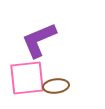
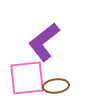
purple L-shape: moved 5 px right, 2 px down; rotated 15 degrees counterclockwise
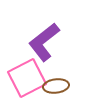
pink square: rotated 21 degrees counterclockwise
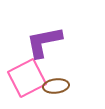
purple L-shape: rotated 27 degrees clockwise
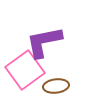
pink square: moved 2 px left, 8 px up; rotated 9 degrees counterclockwise
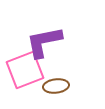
pink square: rotated 15 degrees clockwise
